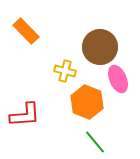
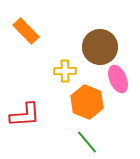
yellow cross: rotated 15 degrees counterclockwise
green line: moved 8 px left
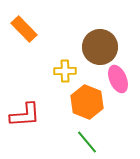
orange rectangle: moved 2 px left, 2 px up
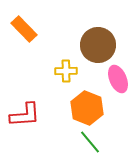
brown circle: moved 2 px left, 2 px up
yellow cross: moved 1 px right
orange hexagon: moved 6 px down
green line: moved 3 px right
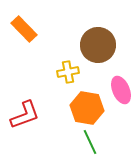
yellow cross: moved 2 px right, 1 px down; rotated 10 degrees counterclockwise
pink ellipse: moved 3 px right, 11 px down
orange hexagon: rotated 12 degrees counterclockwise
red L-shape: rotated 16 degrees counterclockwise
green line: rotated 15 degrees clockwise
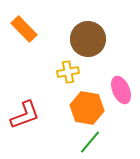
brown circle: moved 10 px left, 6 px up
green line: rotated 65 degrees clockwise
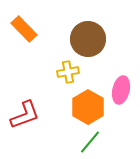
pink ellipse: rotated 36 degrees clockwise
orange hexagon: moved 1 px right, 1 px up; rotated 20 degrees clockwise
